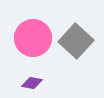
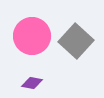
pink circle: moved 1 px left, 2 px up
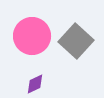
purple diamond: moved 3 px right, 1 px down; rotated 35 degrees counterclockwise
